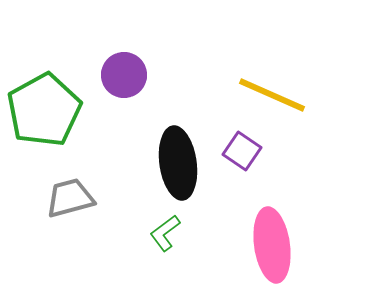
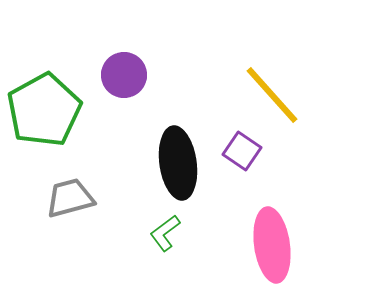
yellow line: rotated 24 degrees clockwise
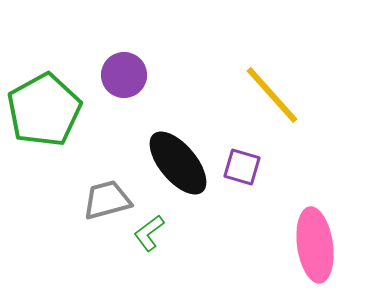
purple square: moved 16 px down; rotated 18 degrees counterclockwise
black ellipse: rotated 32 degrees counterclockwise
gray trapezoid: moved 37 px right, 2 px down
green L-shape: moved 16 px left
pink ellipse: moved 43 px right
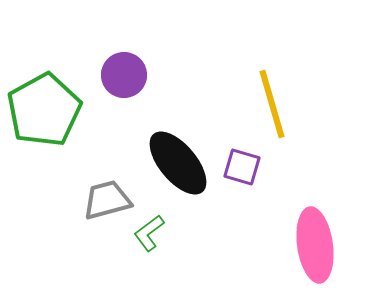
yellow line: moved 9 px down; rotated 26 degrees clockwise
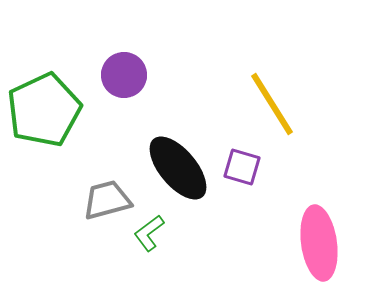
yellow line: rotated 16 degrees counterclockwise
green pentagon: rotated 4 degrees clockwise
black ellipse: moved 5 px down
pink ellipse: moved 4 px right, 2 px up
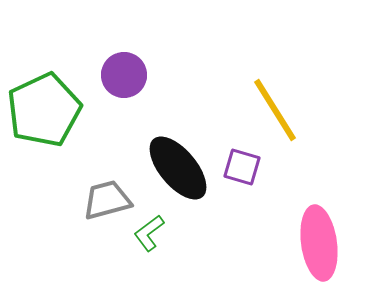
yellow line: moved 3 px right, 6 px down
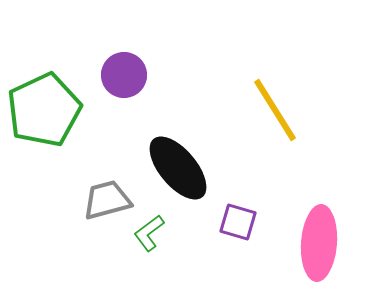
purple square: moved 4 px left, 55 px down
pink ellipse: rotated 12 degrees clockwise
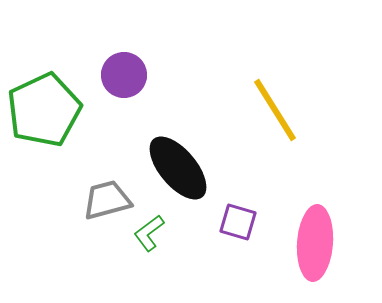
pink ellipse: moved 4 px left
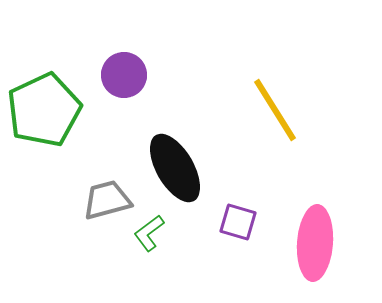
black ellipse: moved 3 px left; rotated 10 degrees clockwise
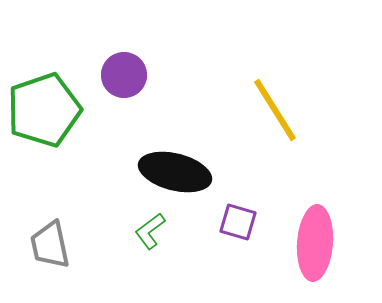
green pentagon: rotated 6 degrees clockwise
black ellipse: moved 4 px down; rotated 46 degrees counterclockwise
gray trapezoid: moved 57 px left, 45 px down; rotated 87 degrees counterclockwise
green L-shape: moved 1 px right, 2 px up
